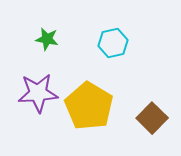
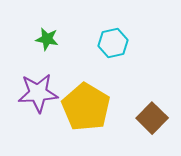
yellow pentagon: moved 3 px left, 1 px down
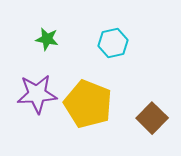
purple star: moved 1 px left, 1 px down
yellow pentagon: moved 2 px right, 3 px up; rotated 9 degrees counterclockwise
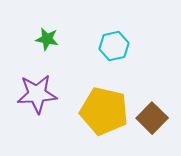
cyan hexagon: moved 1 px right, 3 px down
yellow pentagon: moved 16 px right, 7 px down; rotated 9 degrees counterclockwise
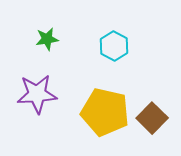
green star: rotated 20 degrees counterclockwise
cyan hexagon: rotated 20 degrees counterclockwise
yellow pentagon: moved 1 px right, 1 px down
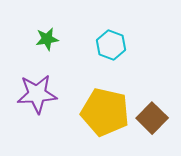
cyan hexagon: moved 3 px left, 1 px up; rotated 8 degrees counterclockwise
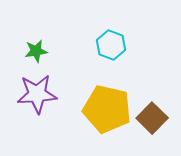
green star: moved 11 px left, 12 px down
yellow pentagon: moved 2 px right, 3 px up
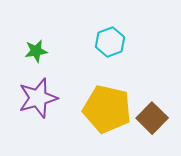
cyan hexagon: moved 1 px left, 3 px up; rotated 20 degrees clockwise
purple star: moved 1 px right, 4 px down; rotated 12 degrees counterclockwise
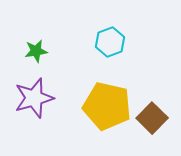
purple star: moved 4 px left
yellow pentagon: moved 3 px up
